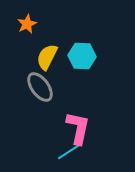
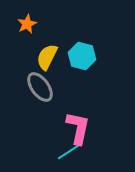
cyan hexagon: rotated 12 degrees clockwise
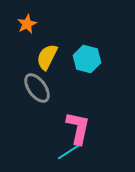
cyan hexagon: moved 5 px right, 3 px down
gray ellipse: moved 3 px left, 1 px down
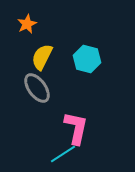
yellow semicircle: moved 5 px left
pink L-shape: moved 2 px left
cyan line: moved 7 px left, 3 px down
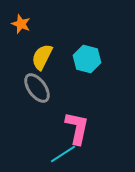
orange star: moved 6 px left; rotated 24 degrees counterclockwise
pink L-shape: moved 1 px right
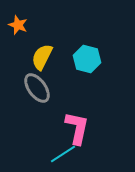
orange star: moved 3 px left, 1 px down
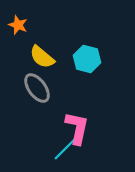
yellow semicircle: rotated 76 degrees counterclockwise
cyan line: moved 2 px right, 5 px up; rotated 12 degrees counterclockwise
